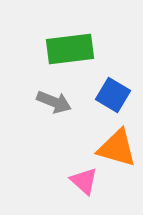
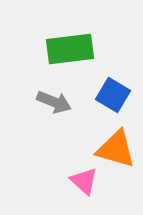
orange triangle: moved 1 px left, 1 px down
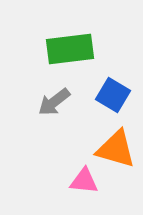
gray arrow: rotated 120 degrees clockwise
pink triangle: rotated 36 degrees counterclockwise
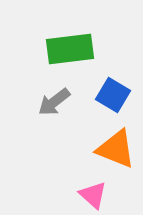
orange triangle: rotated 6 degrees clockwise
pink triangle: moved 9 px right, 14 px down; rotated 36 degrees clockwise
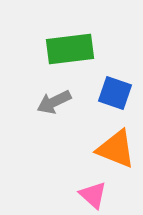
blue square: moved 2 px right, 2 px up; rotated 12 degrees counterclockwise
gray arrow: rotated 12 degrees clockwise
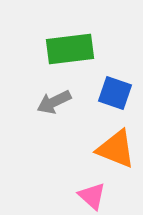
pink triangle: moved 1 px left, 1 px down
